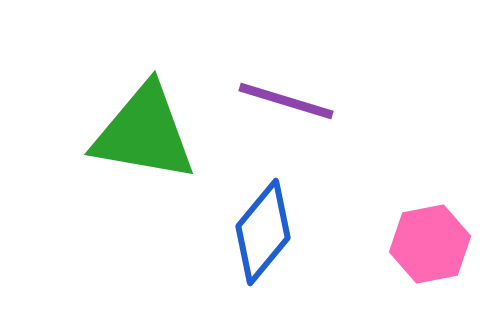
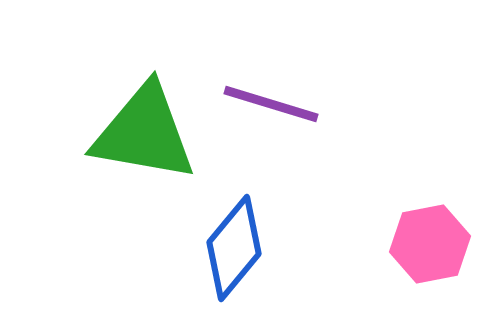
purple line: moved 15 px left, 3 px down
blue diamond: moved 29 px left, 16 px down
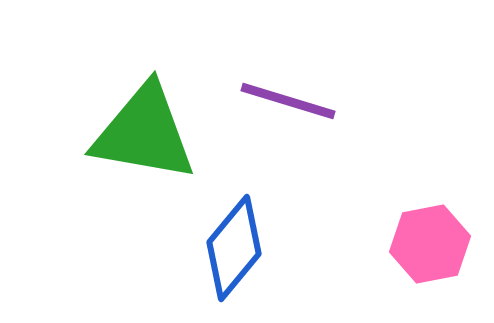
purple line: moved 17 px right, 3 px up
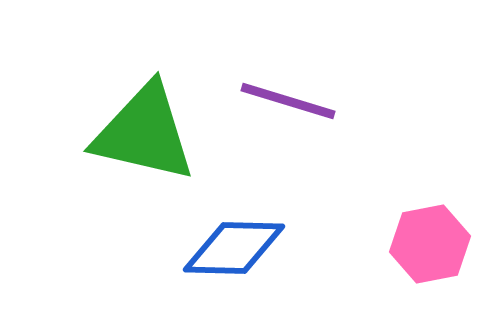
green triangle: rotated 3 degrees clockwise
blue diamond: rotated 52 degrees clockwise
